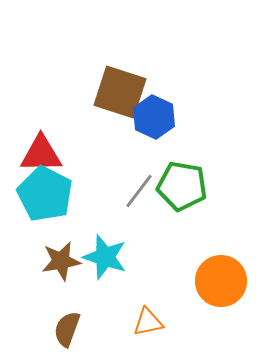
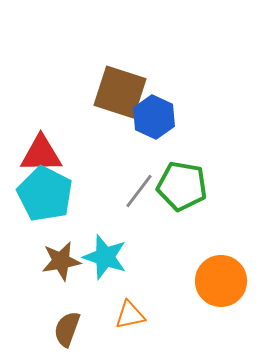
orange triangle: moved 18 px left, 7 px up
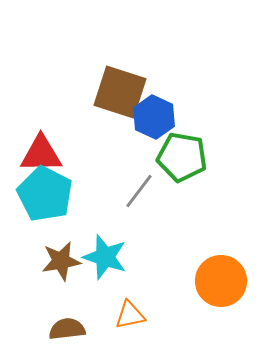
green pentagon: moved 29 px up
brown semicircle: rotated 63 degrees clockwise
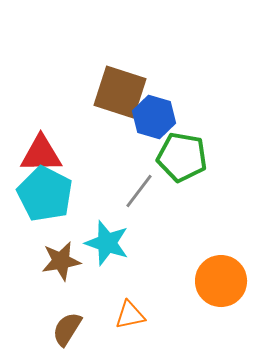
blue hexagon: rotated 9 degrees counterclockwise
cyan star: moved 2 px right, 14 px up
brown semicircle: rotated 51 degrees counterclockwise
